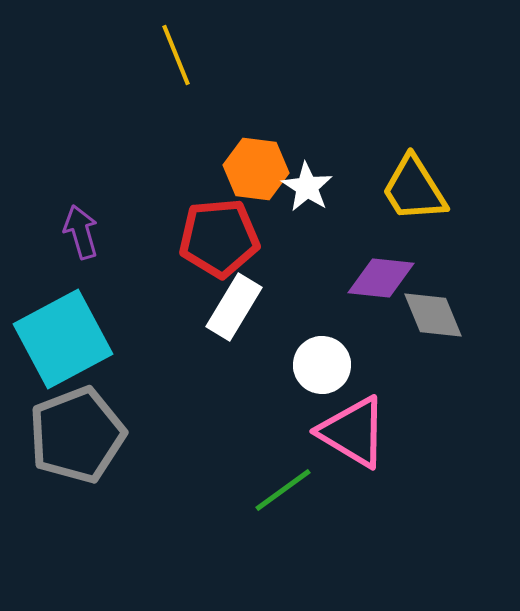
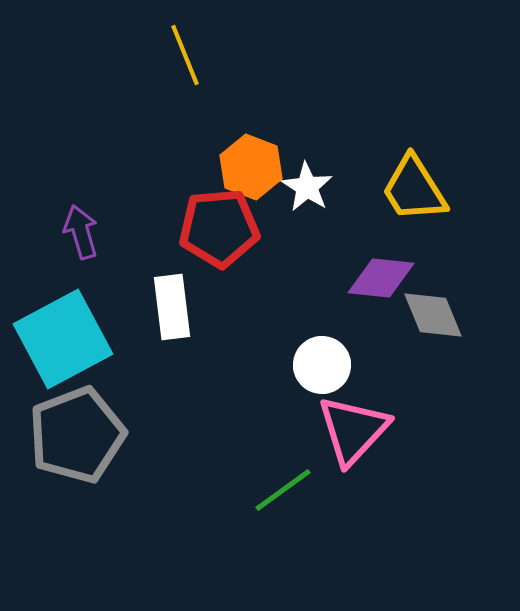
yellow line: moved 9 px right
orange hexagon: moved 5 px left, 2 px up; rotated 14 degrees clockwise
red pentagon: moved 10 px up
white rectangle: moved 62 px left; rotated 38 degrees counterclockwise
pink triangle: moved 2 px up; rotated 42 degrees clockwise
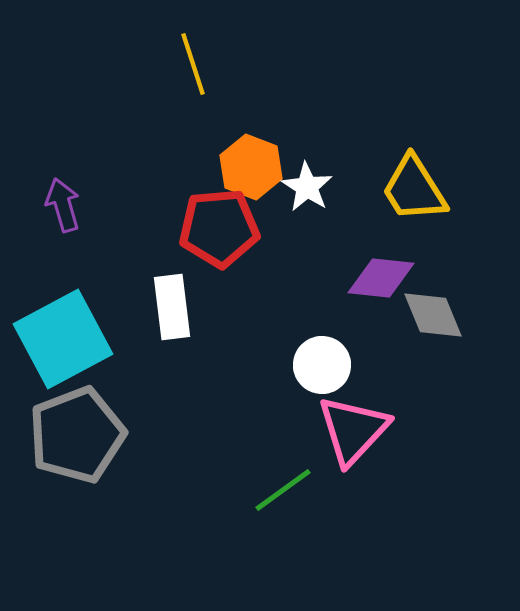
yellow line: moved 8 px right, 9 px down; rotated 4 degrees clockwise
purple arrow: moved 18 px left, 27 px up
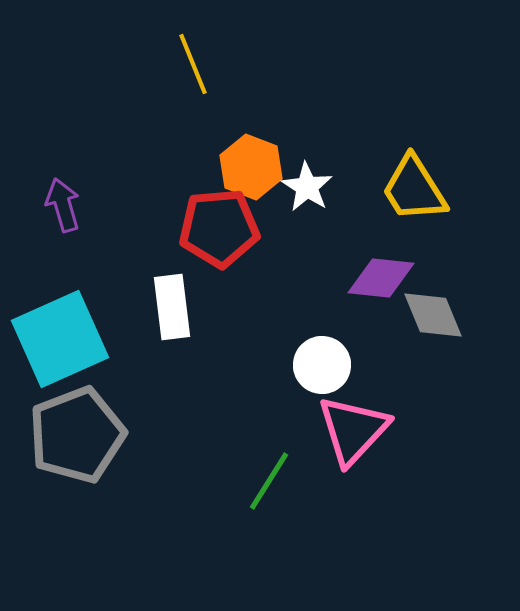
yellow line: rotated 4 degrees counterclockwise
cyan square: moved 3 px left; rotated 4 degrees clockwise
green line: moved 14 px left, 9 px up; rotated 22 degrees counterclockwise
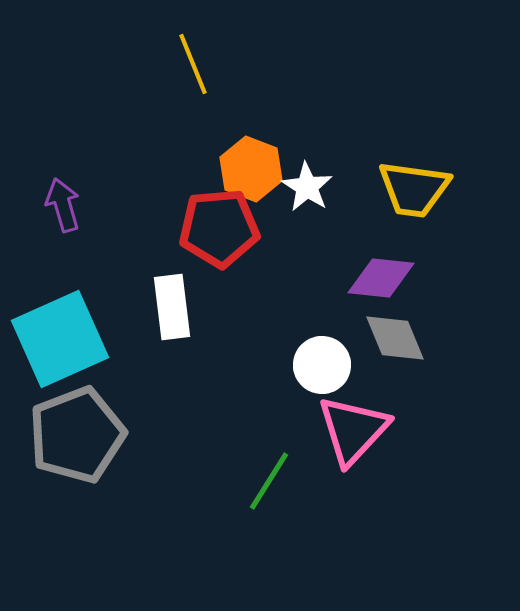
orange hexagon: moved 2 px down
yellow trapezoid: rotated 50 degrees counterclockwise
gray diamond: moved 38 px left, 23 px down
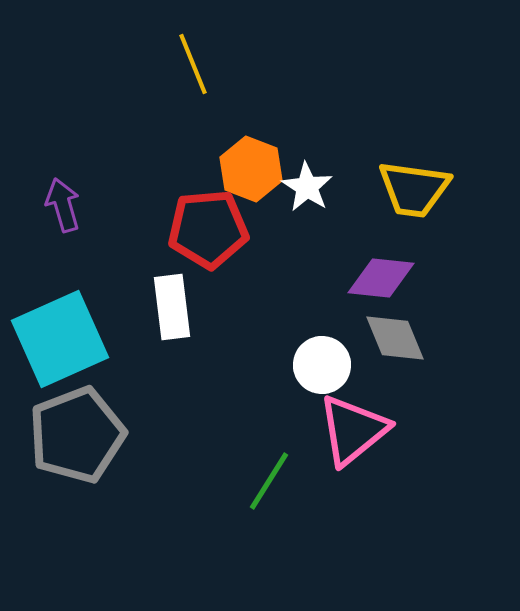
red pentagon: moved 11 px left, 1 px down
pink triangle: rotated 8 degrees clockwise
